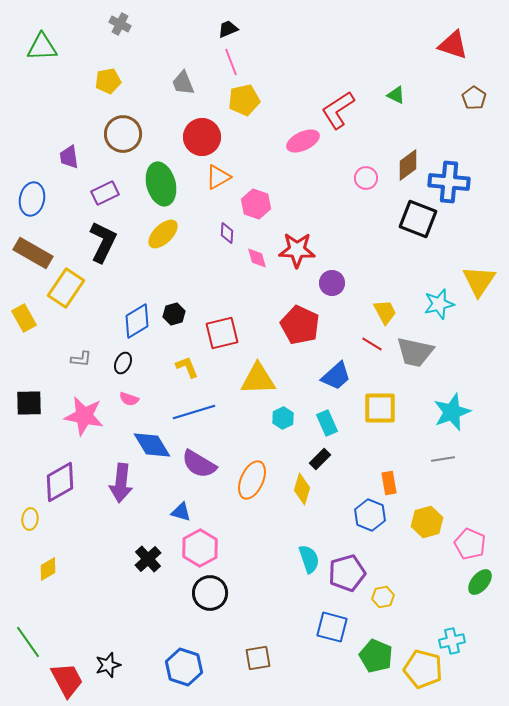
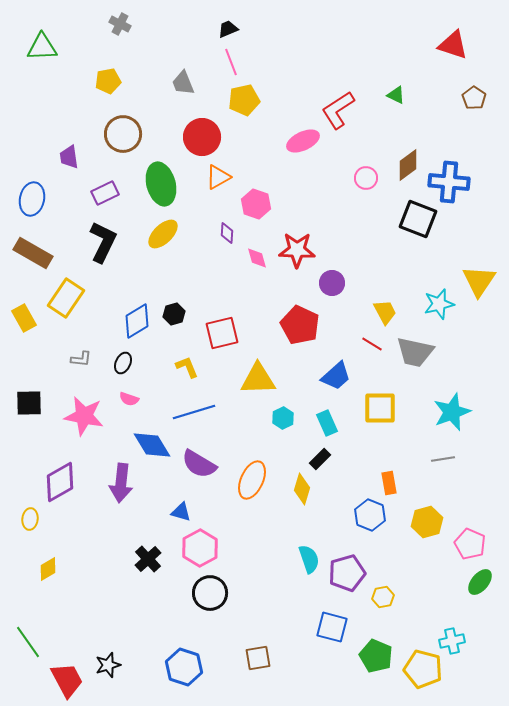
yellow rectangle at (66, 288): moved 10 px down
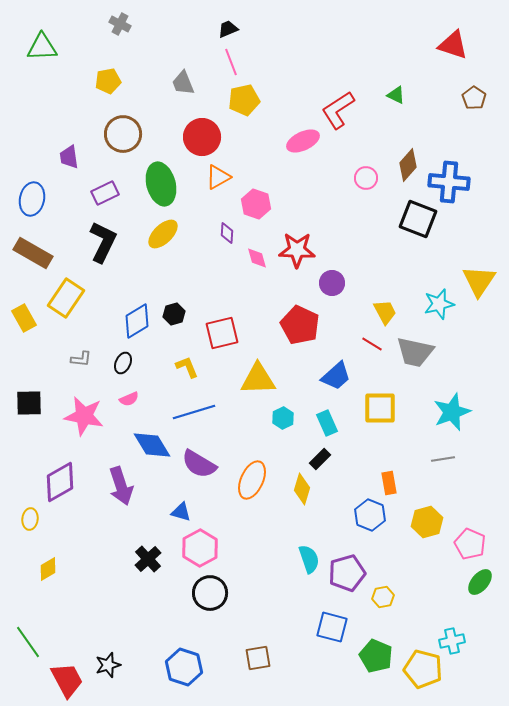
brown diamond at (408, 165): rotated 12 degrees counterclockwise
pink semicircle at (129, 399): rotated 42 degrees counterclockwise
purple arrow at (121, 483): moved 3 px down; rotated 24 degrees counterclockwise
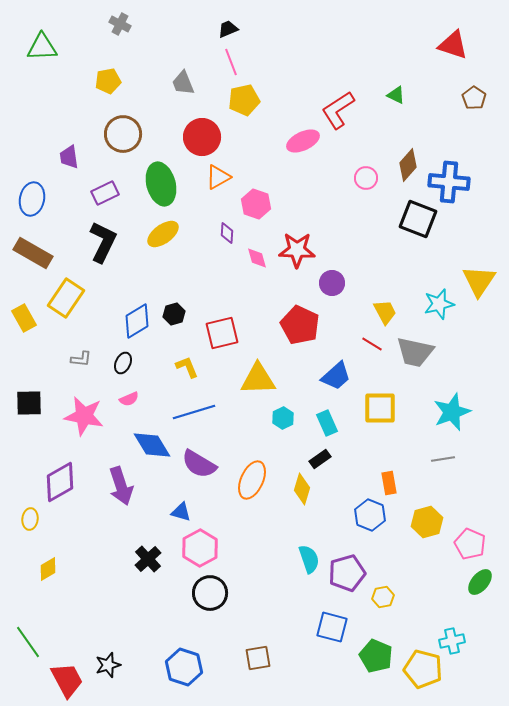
yellow ellipse at (163, 234): rotated 8 degrees clockwise
black rectangle at (320, 459): rotated 10 degrees clockwise
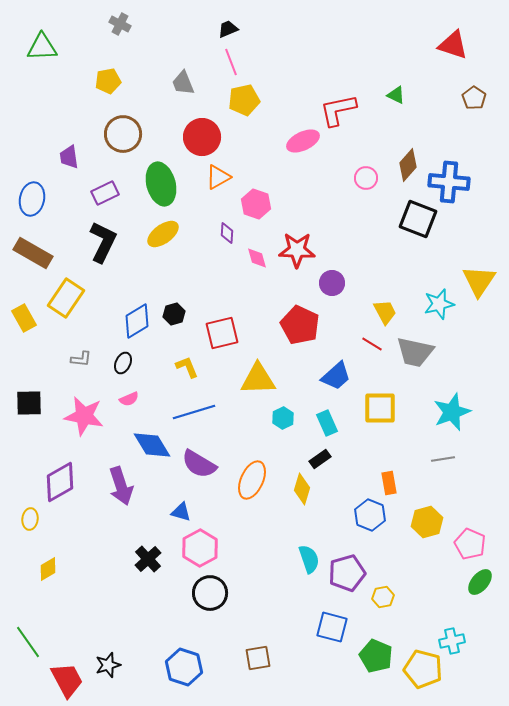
red L-shape at (338, 110): rotated 21 degrees clockwise
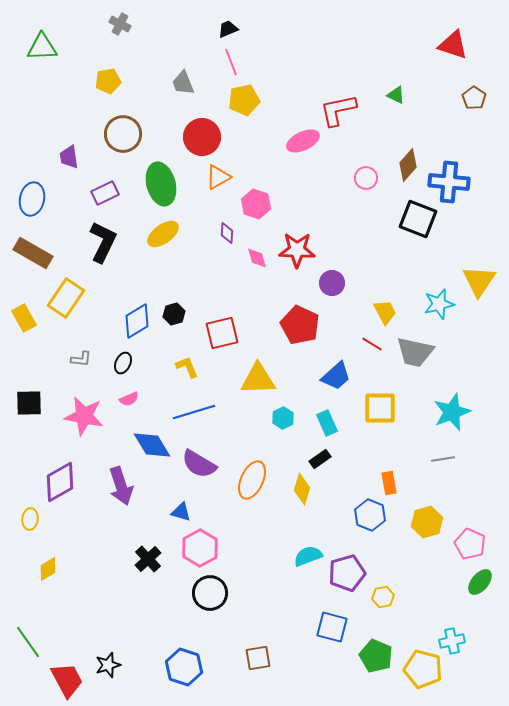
cyan semicircle at (309, 559): moved 1 px left, 3 px up; rotated 92 degrees counterclockwise
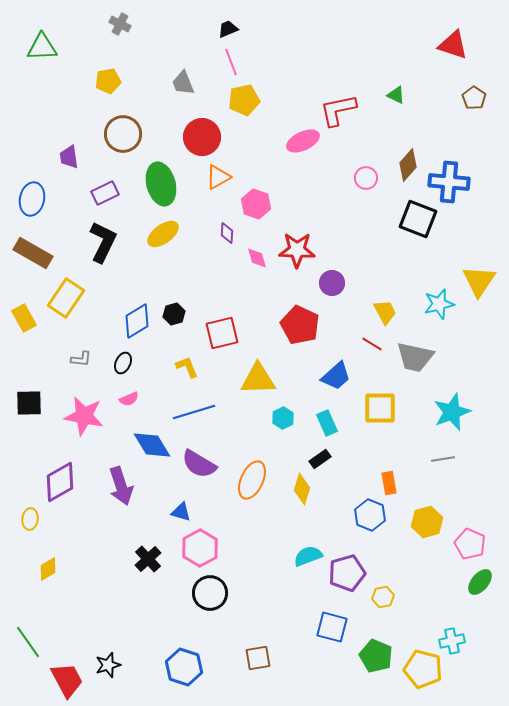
gray trapezoid at (415, 352): moved 5 px down
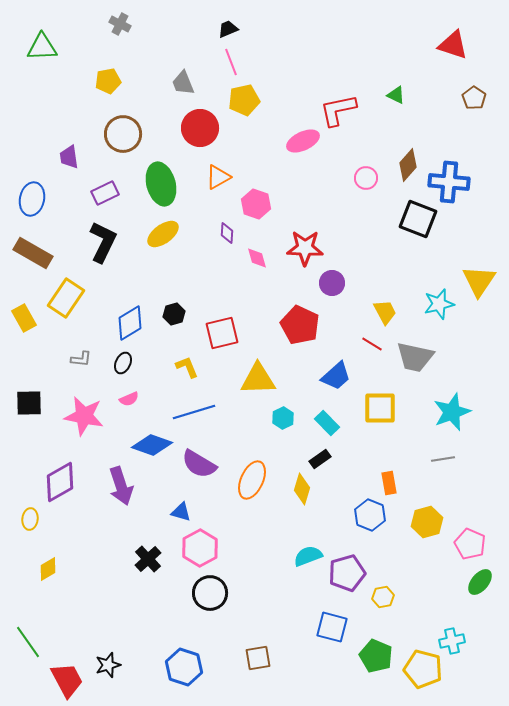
red circle at (202, 137): moved 2 px left, 9 px up
red star at (297, 250): moved 8 px right, 2 px up
blue diamond at (137, 321): moved 7 px left, 2 px down
cyan rectangle at (327, 423): rotated 20 degrees counterclockwise
blue diamond at (152, 445): rotated 39 degrees counterclockwise
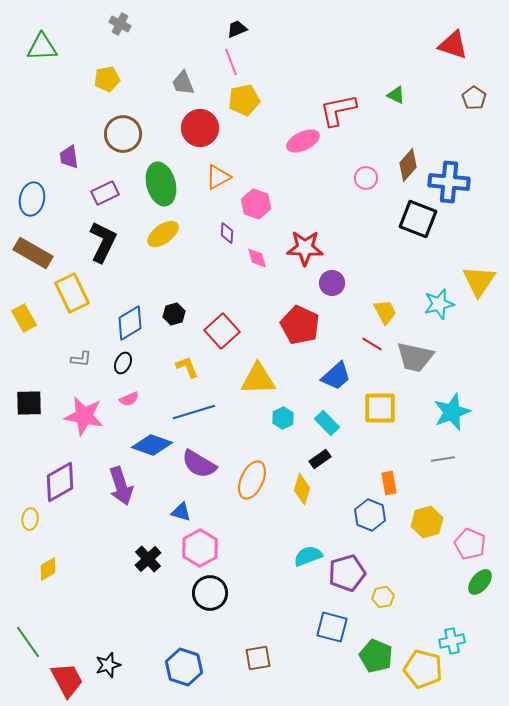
black trapezoid at (228, 29): moved 9 px right
yellow pentagon at (108, 81): moved 1 px left, 2 px up
yellow rectangle at (66, 298): moved 6 px right, 5 px up; rotated 60 degrees counterclockwise
red square at (222, 333): moved 2 px up; rotated 28 degrees counterclockwise
